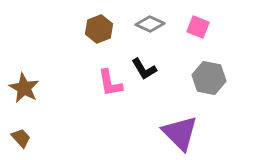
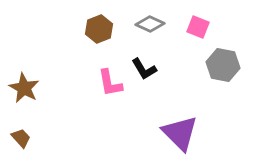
gray hexagon: moved 14 px right, 13 px up
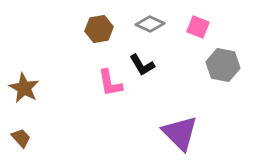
brown hexagon: rotated 12 degrees clockwise
black L-shape: moved 2 px left, 4 px up
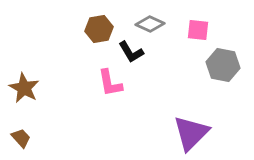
pink square: moved 3 px down; rotated 15 degrees counterclockwise
black L-shape: moved 11 px left, 13 px up
purple triangle: moved 11 px right; rotated 30 degrees clockwise
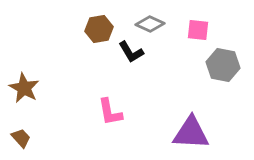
pink L-shape: moved 29 px down
purple triangle: rotated 48 degrees clockwise
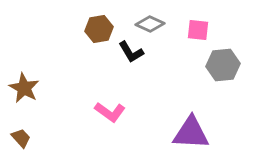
gray hexagon: rotated 16 degrees counterclockwise
pink L-shape: rotated 44 degrees counterclockwise
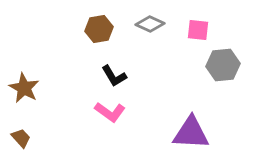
black L-shape: moved 17 px left, 24 px down
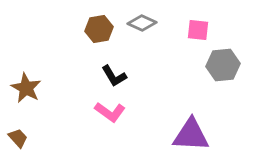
gray diamond: moved 8 px left, 1 px up
brown star: moved 2 px right
purple triangle: moved 2 px down
brown trapezoid: moved 3 px left
